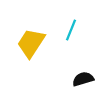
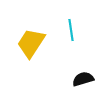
cyan line: rotated 30 degrees counterclockwise
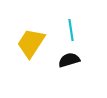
black semicircle: moved 14 px left, 19 px up
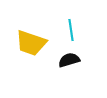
yellow trapezoid: rotated 104 degrees counterclockwise
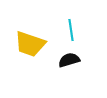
yellow trapezoid: moved 1 px left, 1 px down
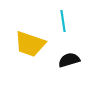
cyan line: moved 8 px left, 9 px up
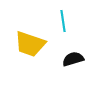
black semicircle: moved 4 px right, 1 px up
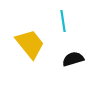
yellow trapezoid: rotated 148 degrees counterclockwise
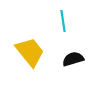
yellow trapezoid: moved 8 px down
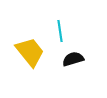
cyan line: moved 3 px left, 10 px down
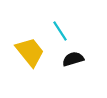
cyan line: rotated 25 degrees counterclockwise
